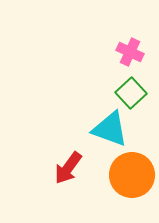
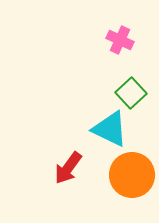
pink cross: moved 10 px left, 12 px up
cyan triangle: rotated 6 degrees clockwise
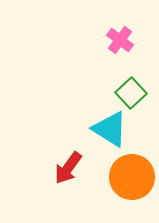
pink cross: rotated 12 degrees clockwise
cyan triangle: rotated 6 degrees clockwise
orange circle: moved 2 px down
